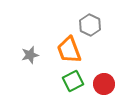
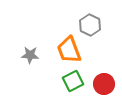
gray star: rotated 18 degrees clockwise
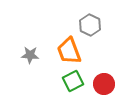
orange trapezoid: moved 1 px down
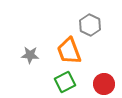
green square: moved 8 px left, 1 px down
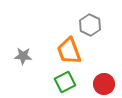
gray star: moved 7 px left, 1 px down
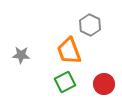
gray star: moved 2 px left, 1 px up
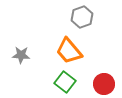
gray hexagon: moved 8 px left, 8 px up; rotated 15 degrees clockwise
orange trapezoid: rotated 20 degrees counterclockwise
green square: rotated 25 degrees counterclockwise
